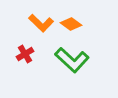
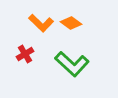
orange diamond: moved 1 px up
green L-shape: moved 4 px down
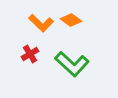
orange diamond: moved 3 px up
red cross: moved 5 px right
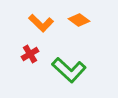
orange diamond: moved 8 px right
green L-shape: moved 3 px left, 6 px down
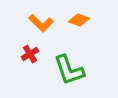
orange diamond: rotated 15 degrees counterclockwise
green L-shape: rotated 28 degrees clockwise
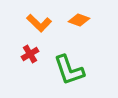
orange L-shape: moved 2 px left
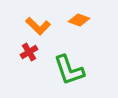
orange L-shape: moved 1 px left, 3 px down
red cross: moved 1 px left, 2 px up
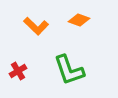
orange L-shape: moved 2 px left
red cross: moved 11 px left, 19 px down
